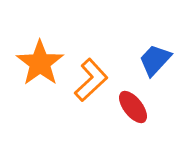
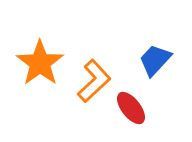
orange L-shape: moved 3 px right, 1 px down
red ellipse: moved 2 px left, 1 px down
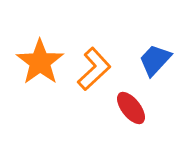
orange star: moved 1 px up
orange L-shape: moved 12 px up
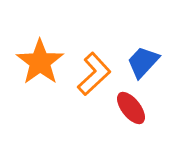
blue trapezoid: moved 12 px left, 2 px down
orange L-shape: moved 5 px down
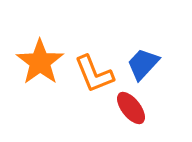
blue trapezoid: moved 2 px down
orange L-shape: rotated 111 degrees clockwise
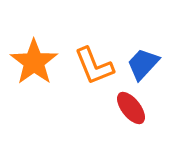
orange star: moved 6 px left
orange L-shape: moved 8 px up
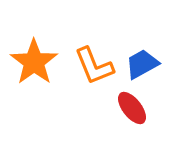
blue trapezoid: moved 1 px left; rotated 18 degrees clockwise
red ellipse: moved 1 px right
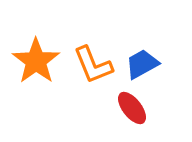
orange star: moved 2 px right, 1 px up
orange L-shape: moved 1 px left, 1 px up
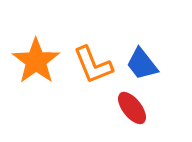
blue trapezoid: rotated 99 degrees counterclockwise
